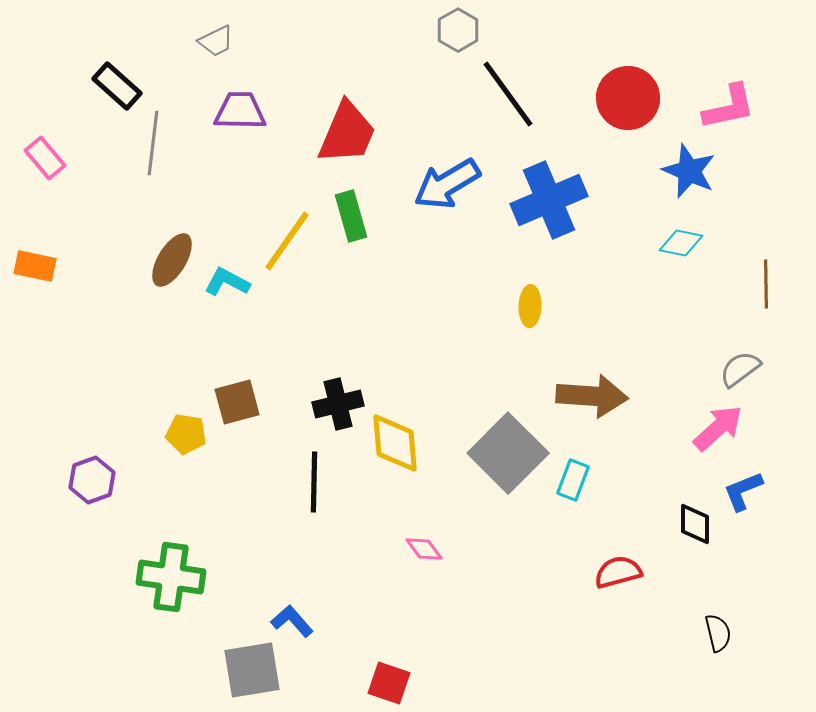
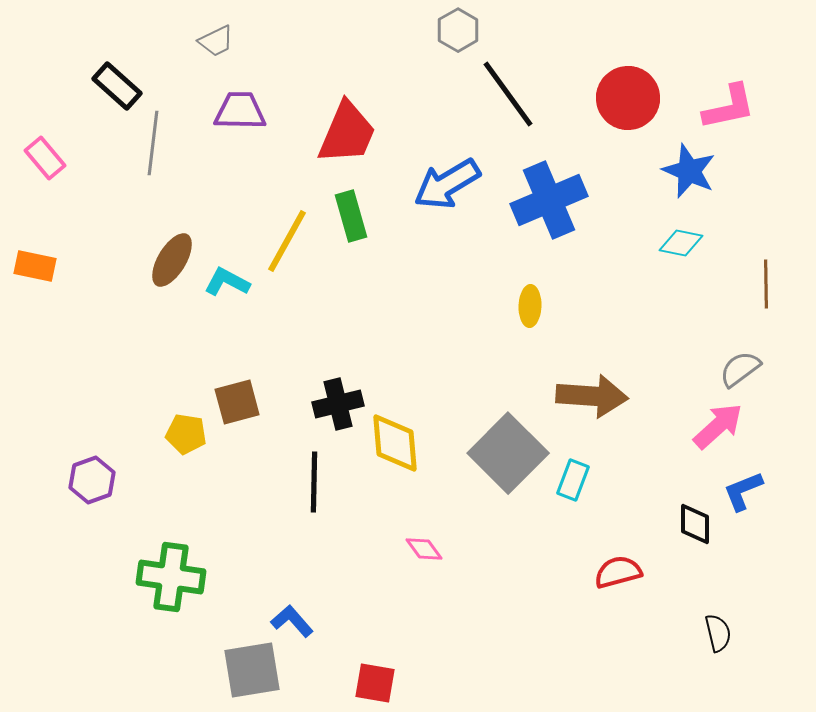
yellow line at (287, 241): rotated 6 degrees counterclockwise
pink arrow at (718, 428): moved 2 px up
red square at (389, 683): moved 14 px left; rotated 9 degrees counterclockwise
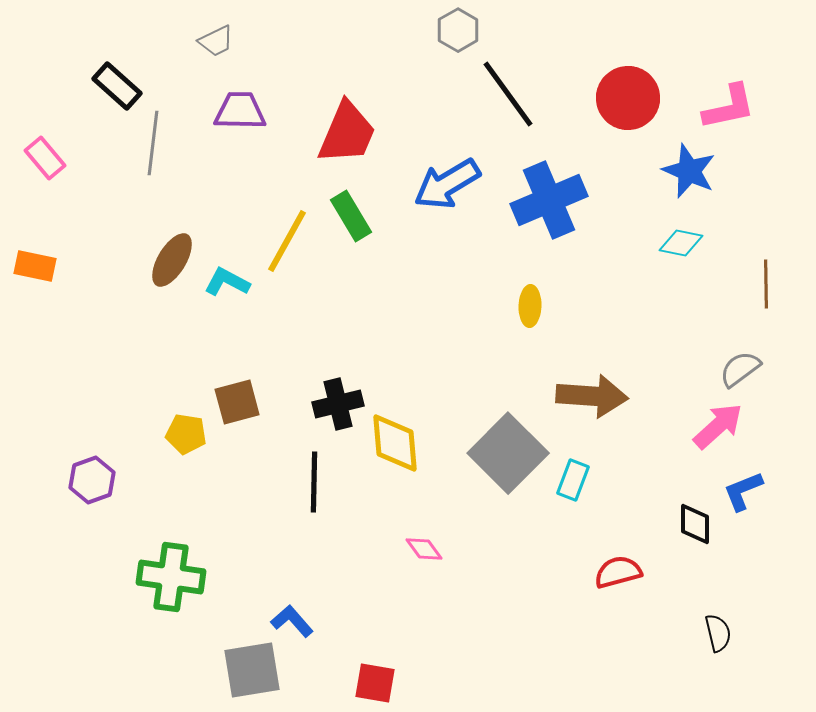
green rectangle at (351, 216): rotated 15 degrees counterclockwise
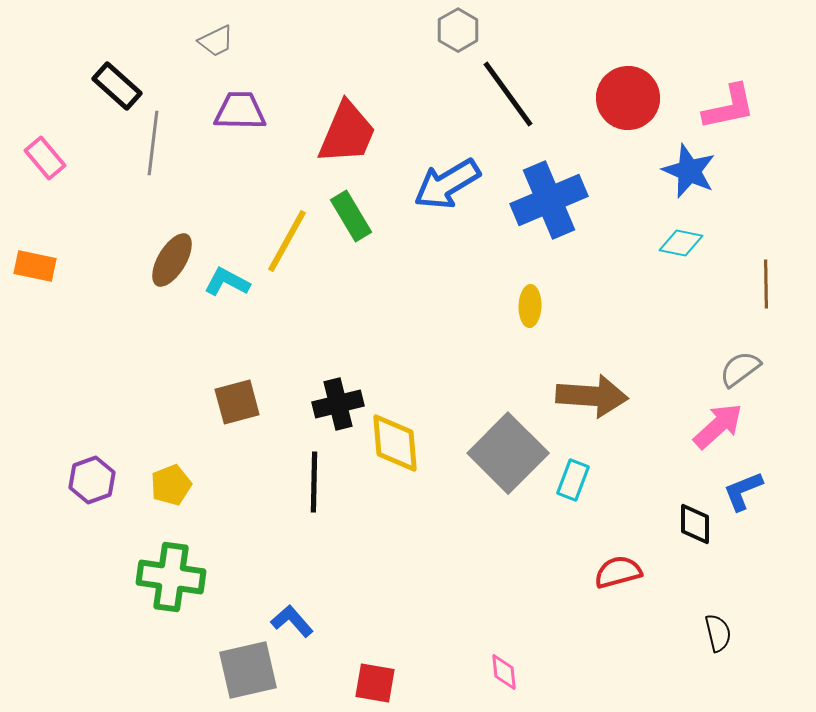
yellow pentagon at (186, 434): moved 15 px left, 51 px down; rotated 30 degrees counterclockwise
pink diamond at (424, 549): moved 80 px right, 123 px down; rotated 30 degrees clockwise
gray square at (252, 670): moved 4 px left; rotated 4 degrees counterclockwise
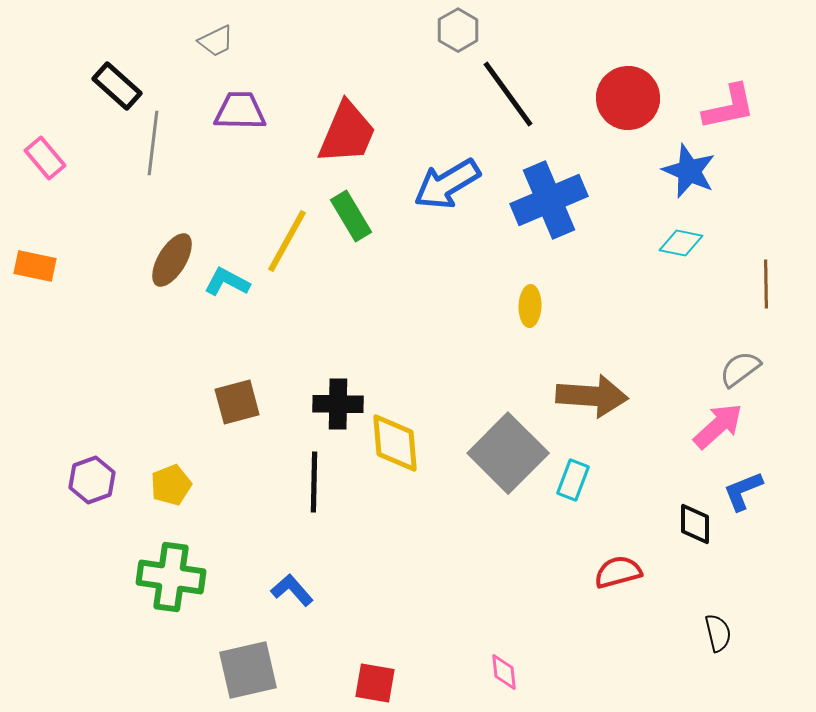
black cross at (338, 404): rotated 15 degrees clockwise
blue L-shape at (292, 621): moved 31 px up
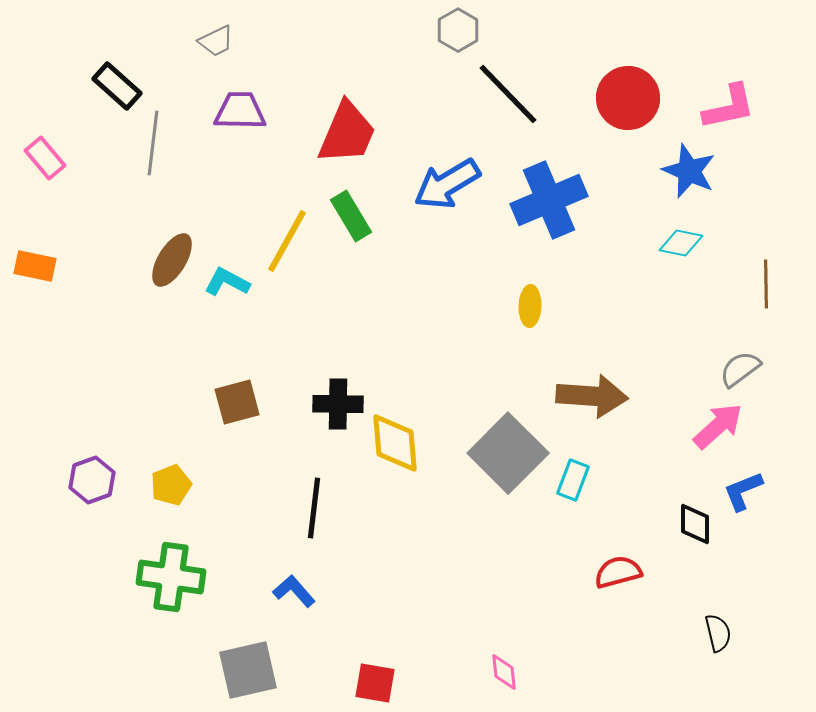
black line at (508, 94): rotated 8 degrees counterclockwise
black line at (314, 482): moved 26 px down; rotated 6 degrees clockwise
blue L-shape at (292, 590): moved 2 px right, 1 px down
